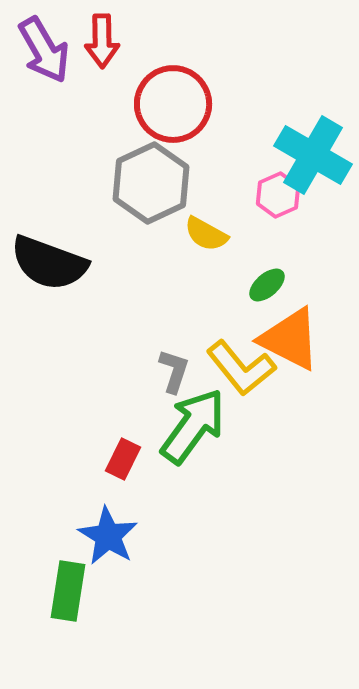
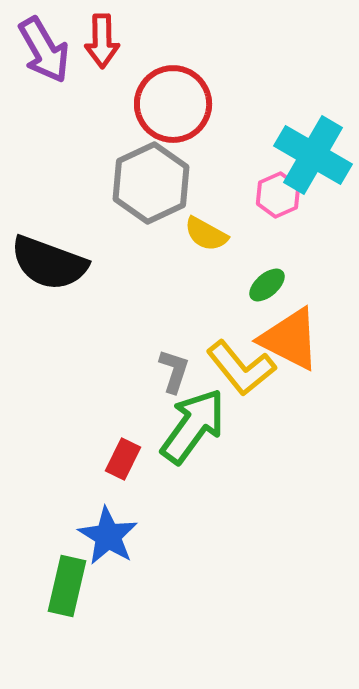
green rectangle: moved 1 px left, 5 px up; rotated 4 degrees clockwise
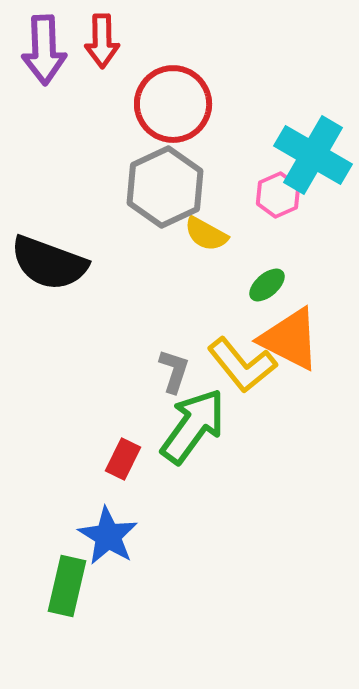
purple arrow: rotated 28 degrees clockwise
gray hexagon: moved 14 px right, 4 px down
yellow L-shape: moved 1 px right, 3 px up
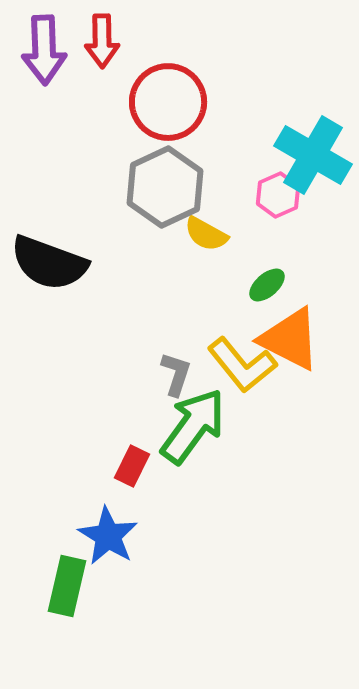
red circle: moved 5 px left, 2 px up
gray L-shape: moved 2 px right, 3 px down
red rectangle: moved 9 px right, 7 px down
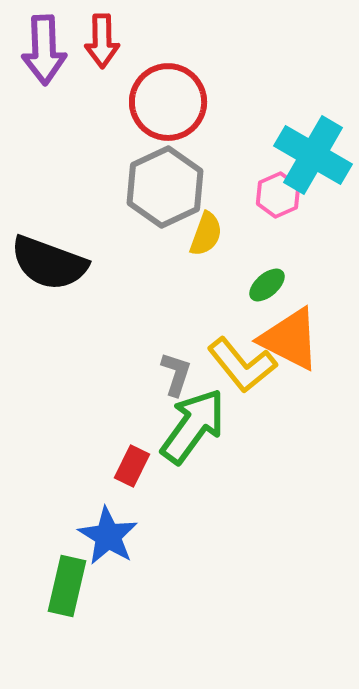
yellow semicircle: rotated 99 degrees counterclockwise
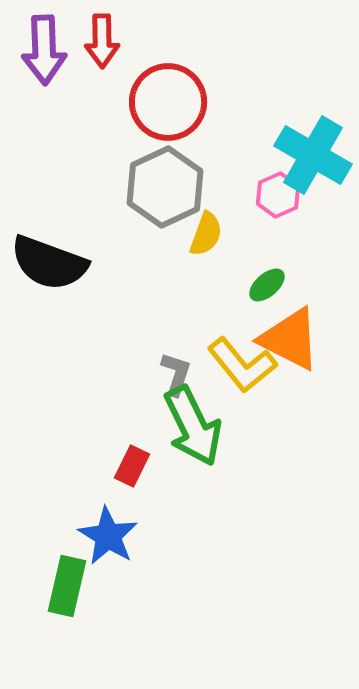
green arrow: rotated 118 degrees clockwise
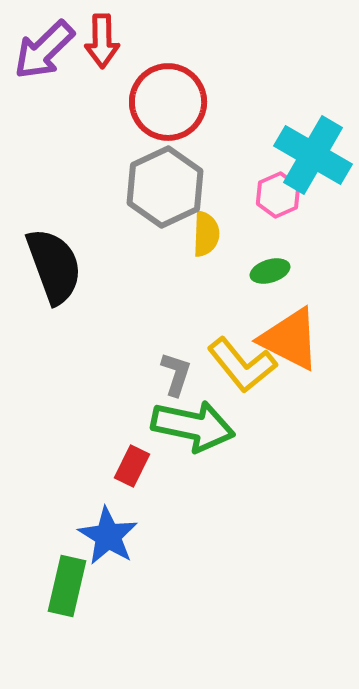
purple arrow: rotated 48 degrees clockwise
yellow semicircle: rotated 18 degrees counterclockwise
black semicircle: moved 5 px right, 3 px down; rotated 130 degrees counterclockwise
green ellipse: moved 3 px right, 14 px up; rotated 24 degrees clockwise
green arrow: rotated 52 degrees counterclockwise
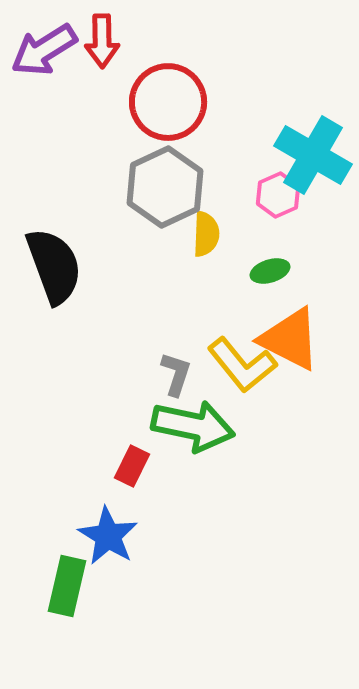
purple arrow: rotated 12 degrees clockwise
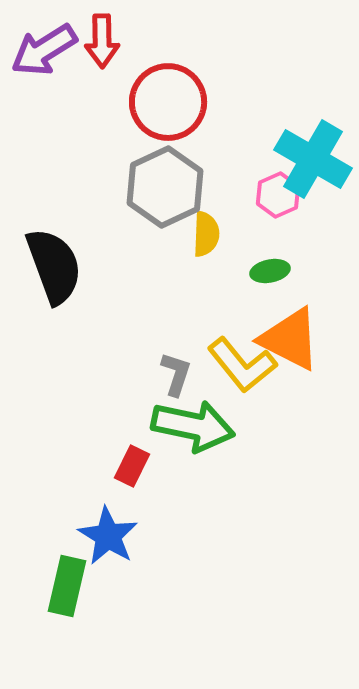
cyan cross: moved 4 px down
green ellipse: rotated 6 degrees clockwise
